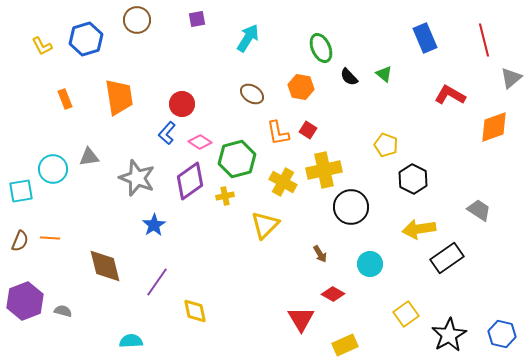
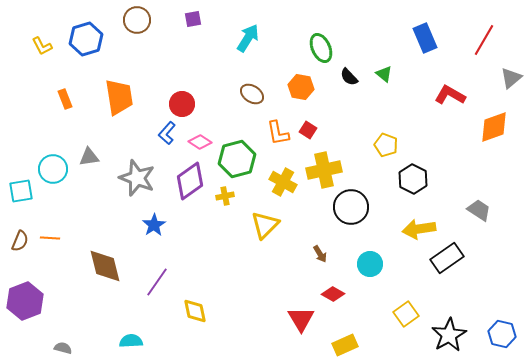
purple square at (197, 19): moved 4 px left
red line at (484, 40): rotated 44 degrees clockwise
gray semicircle at (63, 311): moved 37 px down
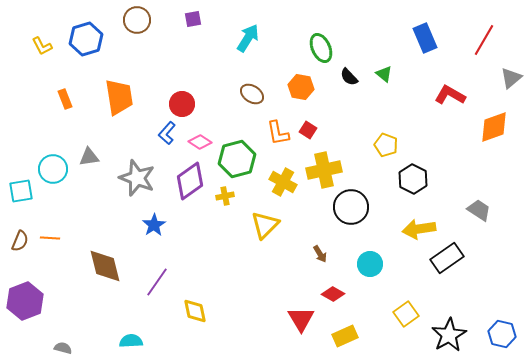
yellow rectangle at (345, 345): moved 9 px up
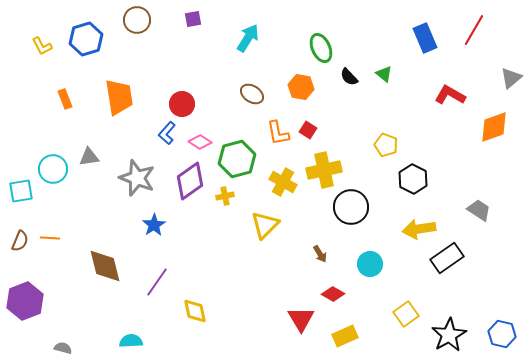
red line at (484, 40): moved 10 px left, 10 px up
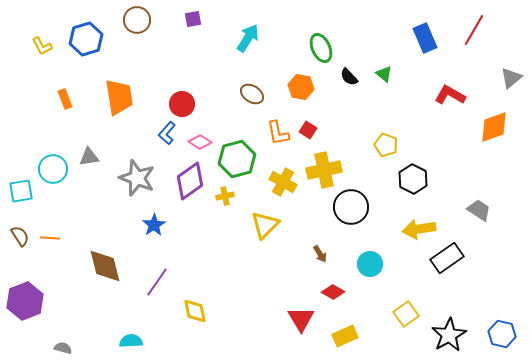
brown semicircle at (20, 241): moved 5 px up; rotated 55 degrees counterclockwise
red diamond at (333, 294): moved 2 px up
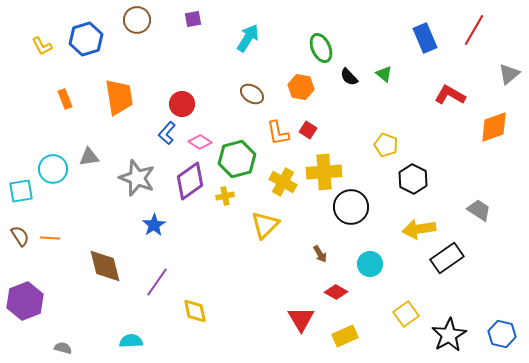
gray triangle at (511, 78): moved 2 px left, 4 px up
yellow cross at (324, 170): moved 2 px down; rotated 8 degrees clockwise
red diamond at (333, 292): moved 3 px right
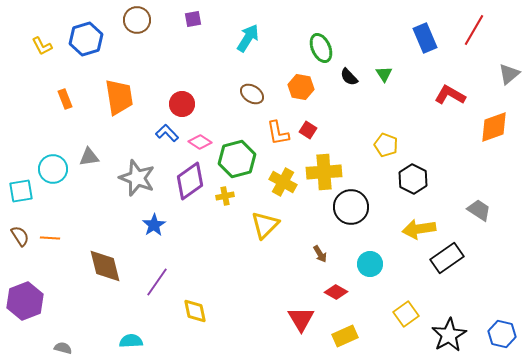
green triangle at (384, 74): rotated 18 degrees clockwise
blue L-shape at (167, 133): rotated 95 degrees clockwise
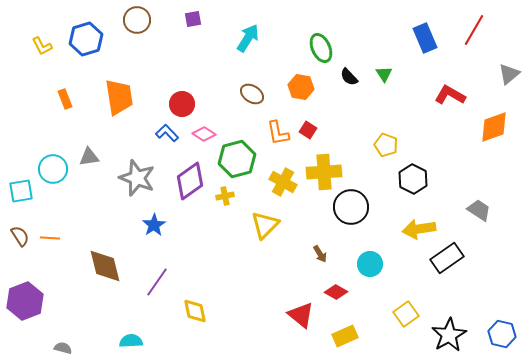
pink diamond at (200, 142): moved 4 px right, 8 px up
red triangle at (301, 319): moved 4 px up; rotated 20 degrees counterclockwise
